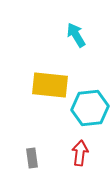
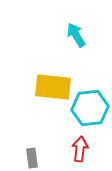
yellow rectangle: moved 3 px right, 2 px down
red arrow: moved 4 px up
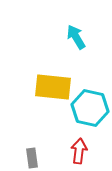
cyan arrow: moved 2 px down
cyan hexagon: rotated 18 degrees clockwise
red arrow: moved 1 px left, 2 px down
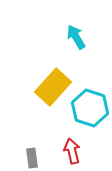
yellow rectangle: rotated 54 degrees counterclockwise
cyan hexagon: rotated 6 degrees clockwise
red arrow: moved 7 px left; rotated 20 degrees counterclockwise
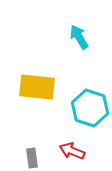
cyan arrow: moved 3 px right
yellow rectangle: moved 16 px left; rotated 54 degrees clockwise
red arrow: rotated 55 degrees counterclockwise
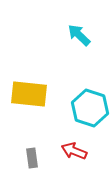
cyan arrow: moved 2 px up; rotated 15 degrees counterclockwise
yellow rectangle: moved 8 px left, 7 px down
red arrow: moved 2 px right
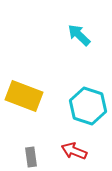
yellow rectangle: moved 5 px left, 2 px down; rotated 15 degrees clockwise
cyan hexagon: moved 2 px left, 2 px up
gray rectangle: moved 1 px left, 1 px up
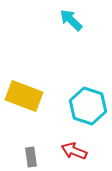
cyan arrow: moved 8 px left, 15 px up
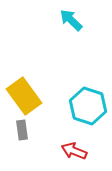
yellow rectangle: rotated 33 degrees clockwise
gray rectangle: moved 9 px left, 27 px up
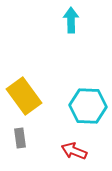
cyan arrow: rotated 45 degrees clockwise
cyan hexagon: rotated 15 degrees counterclockwise
gray rectangle: moved 2 px left, 8 px down
